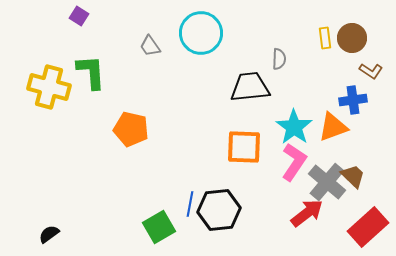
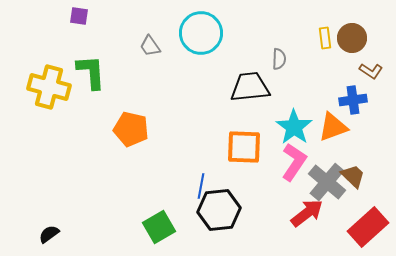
purple square: rotated 24 degrees counterclockwise
blue line: moved 11 px right, 18 px up
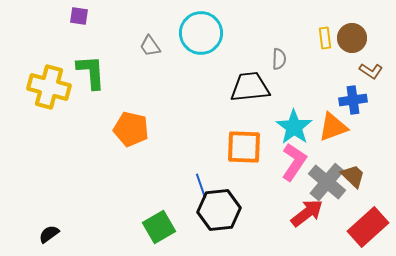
blue line: rotated 30 degrees counterclockwise
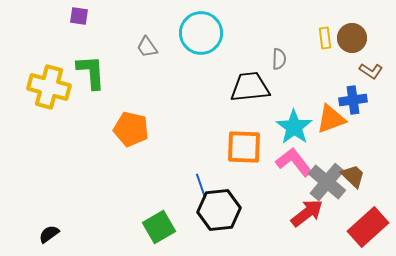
gray trapezoid: moved 3 px left, 1 px down
orange triangle: moved 2 px left, 8 px up
pink L-shape: rotated 72 degrees counterclockwise
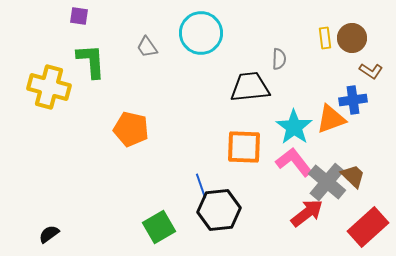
green L-shape: moved 11 px up
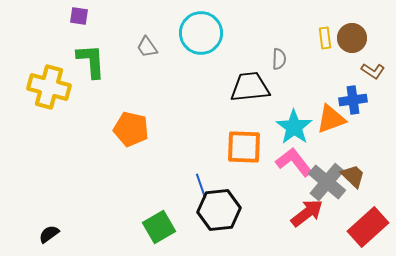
brown L-shape: moved 2 px right
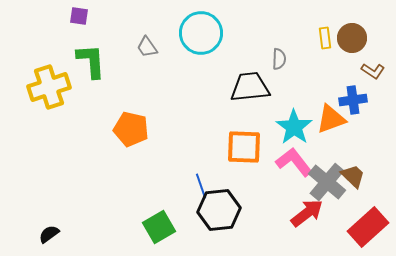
yellow cross: rotated 33 degrees counterclockwise
